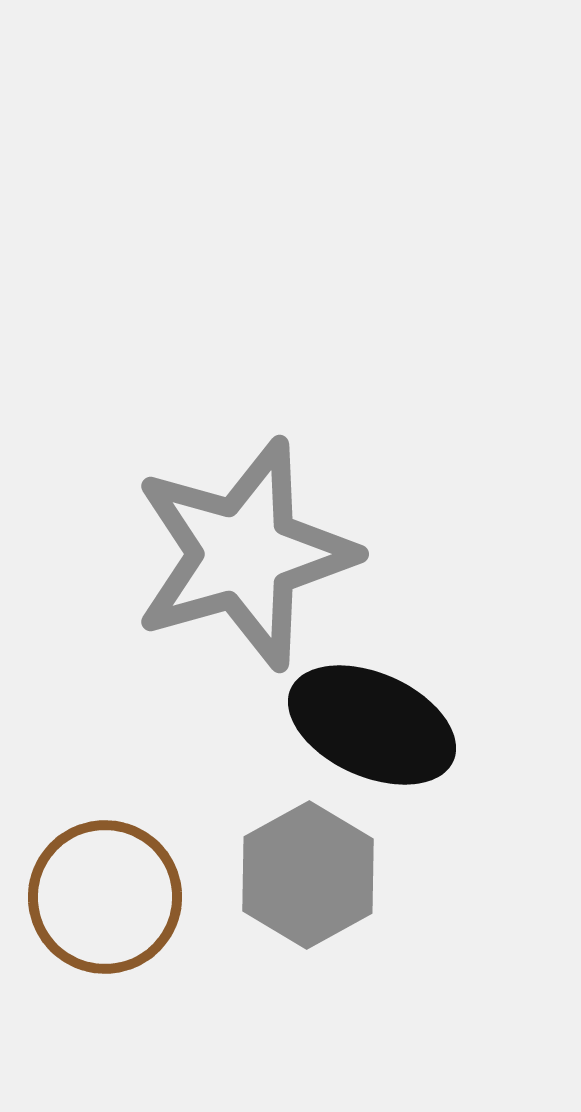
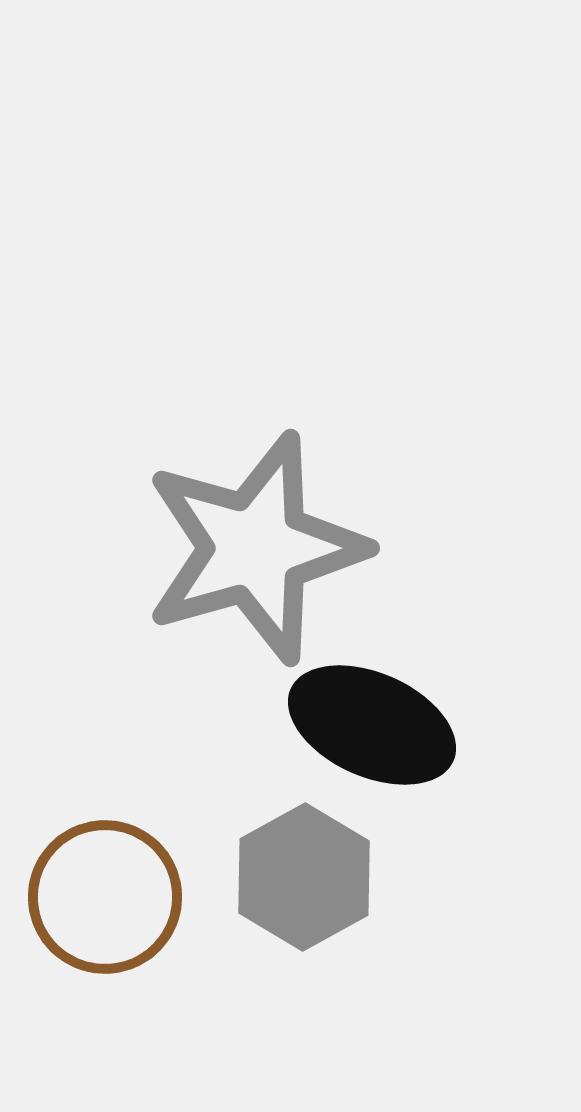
gray star: moved 11 px right, 6 px up
gray hexagon: moved 4 px left, 2 px down
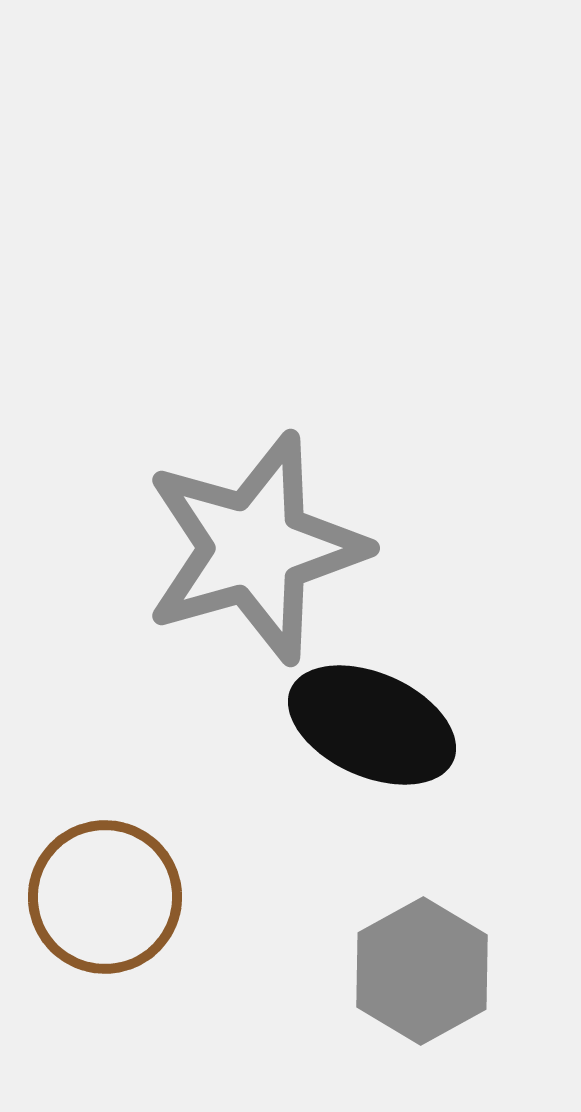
gray hexagon: moved 118 px right, 94 px down
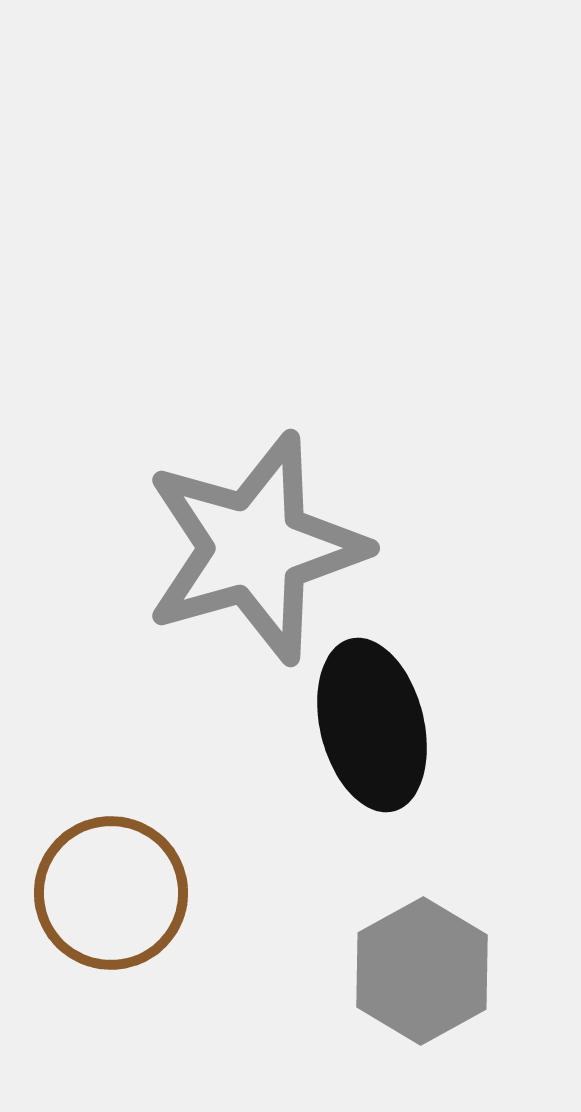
black ellipse: rotated 52 degrees clockwise
brown circle: moved 6 px right, 4 px up
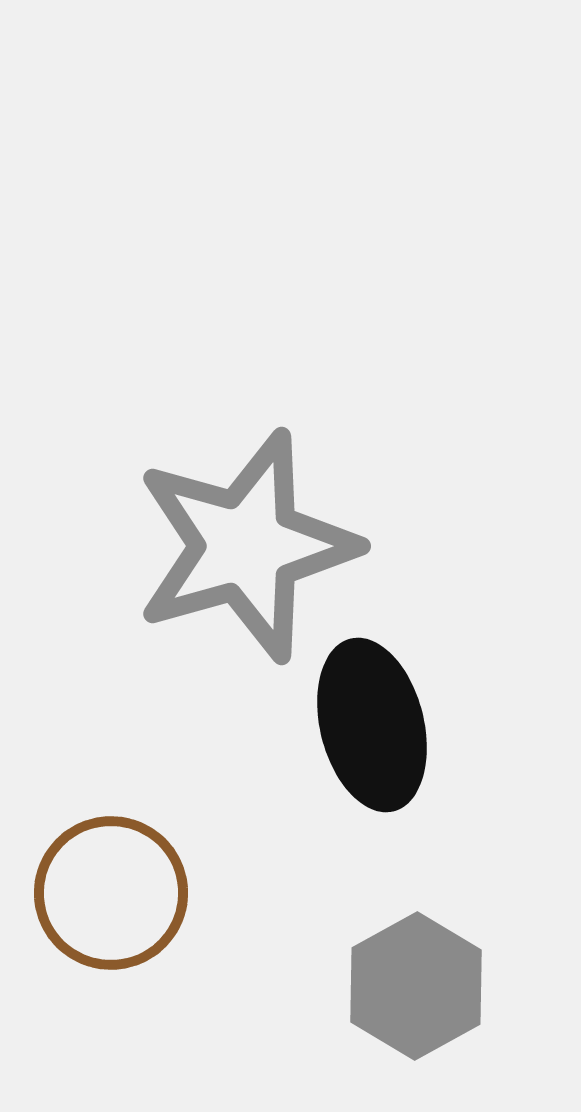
gray star: moved 9 px left, 2 px up
gray hexagon: moved 6 px left, 15 px down
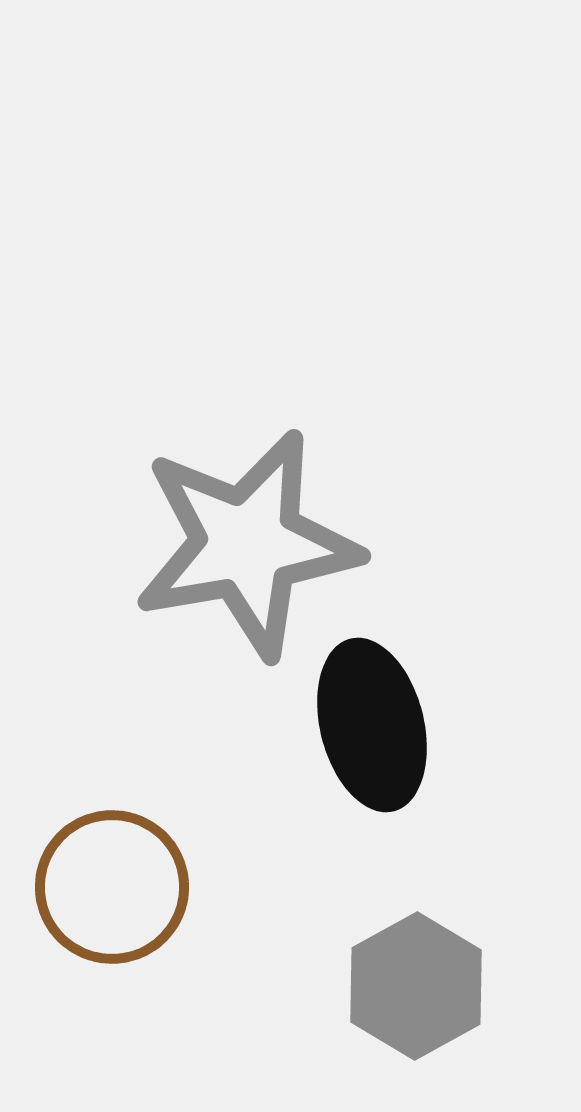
gray star: moved 1 px right, 2 px up; rotated 6 degrees clockwise
brown circle: moved 1 px right, 6 px up
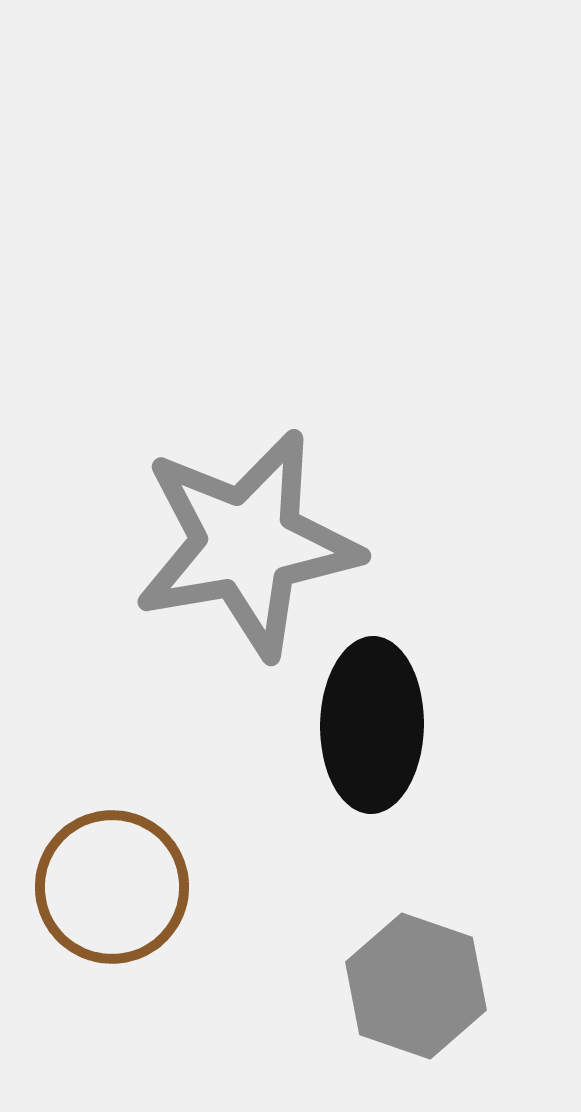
black ellipse: rotated 15 degrees clockwise
gray hexagon: rotated 12 degrees counterclockwise
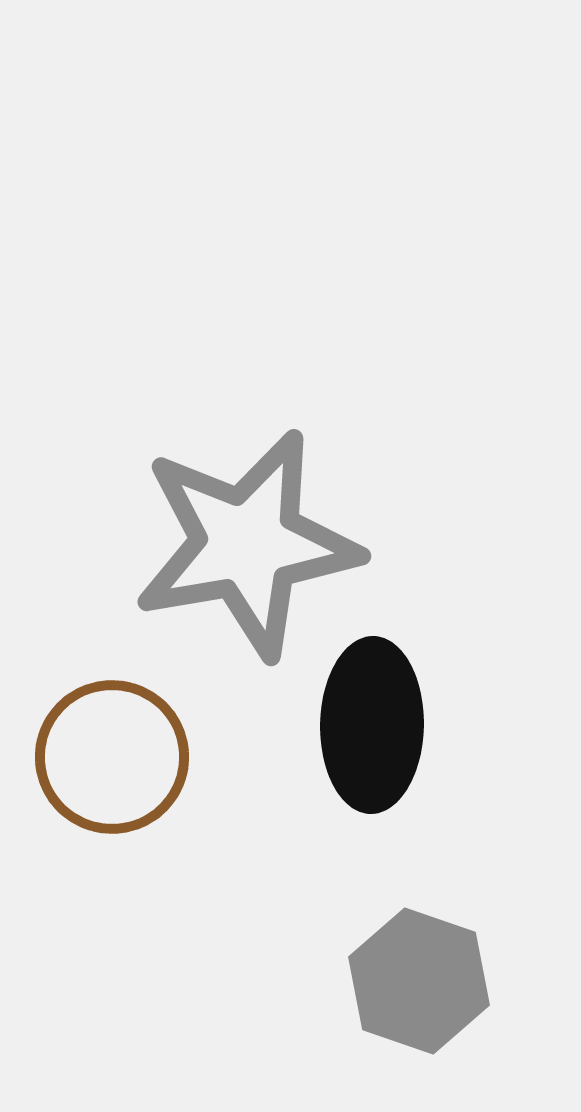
brown circle: moved 130 px up
gray hexagon: moved 3 px right, 5 px up
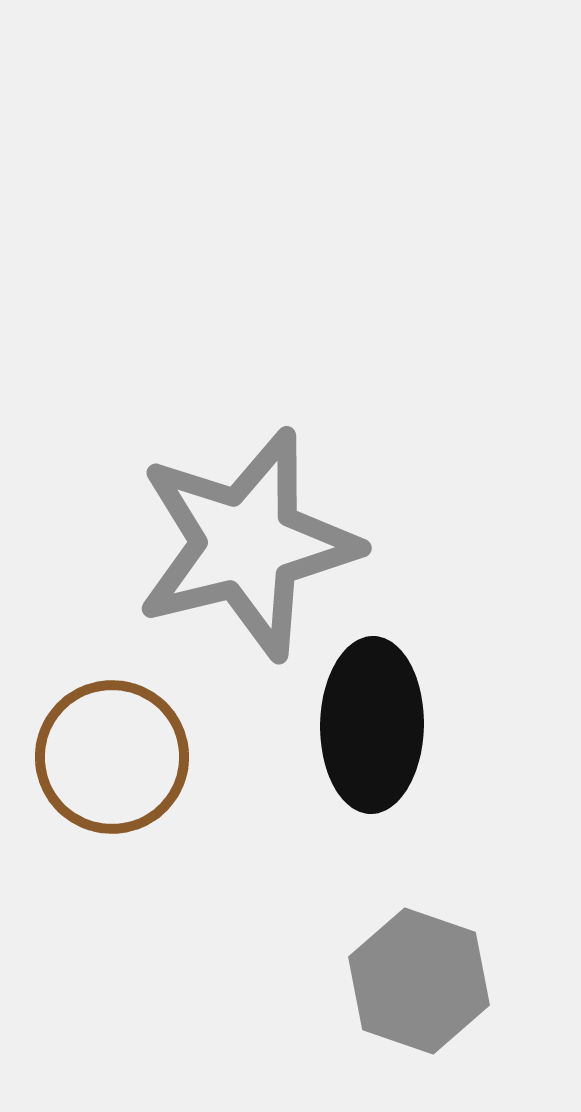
gray star: rotated 4 degrees counterclockwise
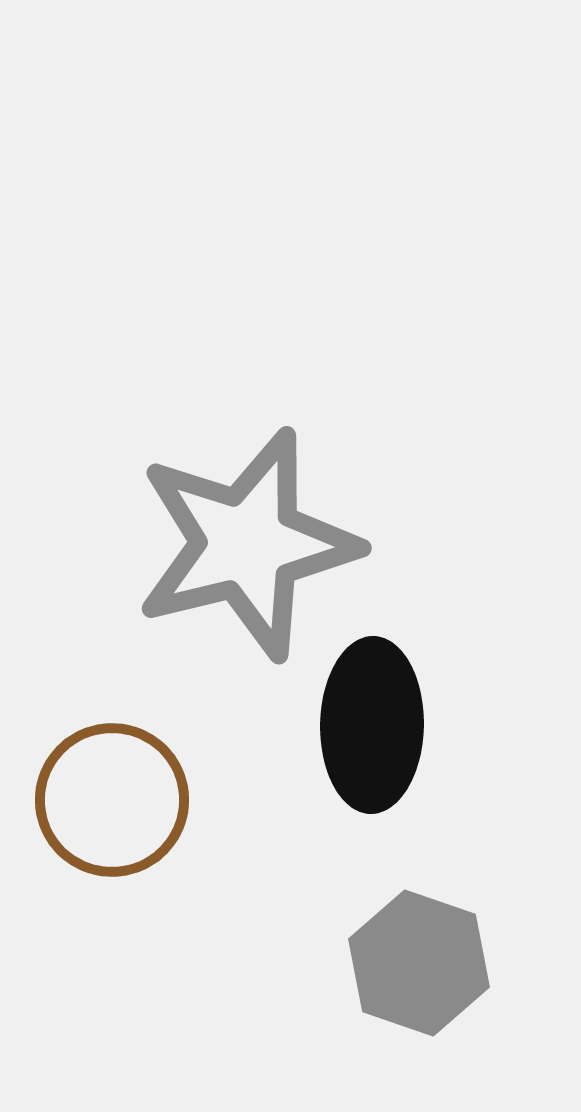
brown circle: moved 43 px down
gray hexagon: moved 18 px up
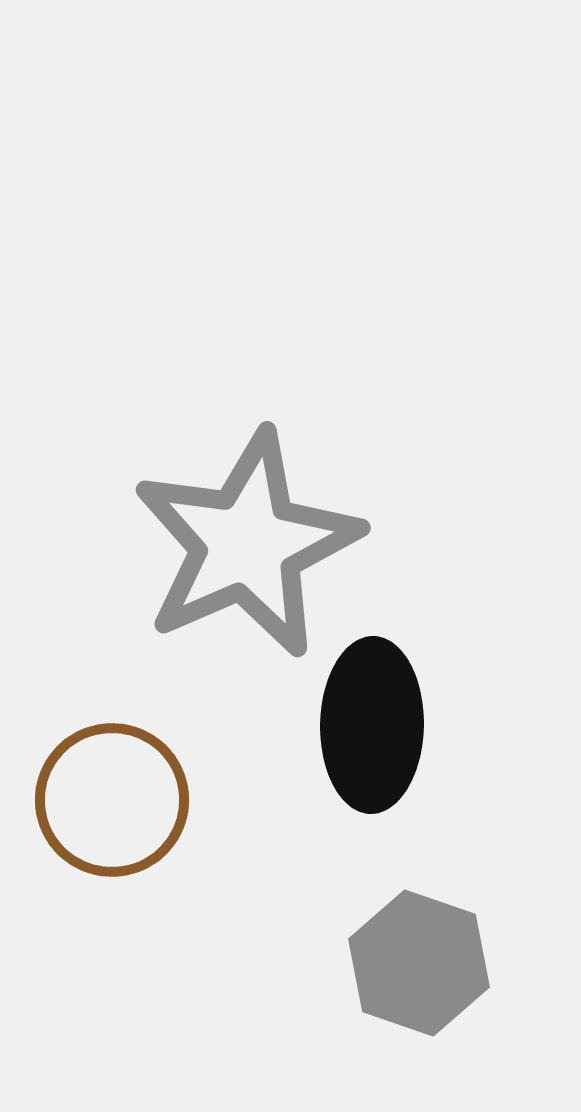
gray star: rotated 10 degrees counterclockwise
